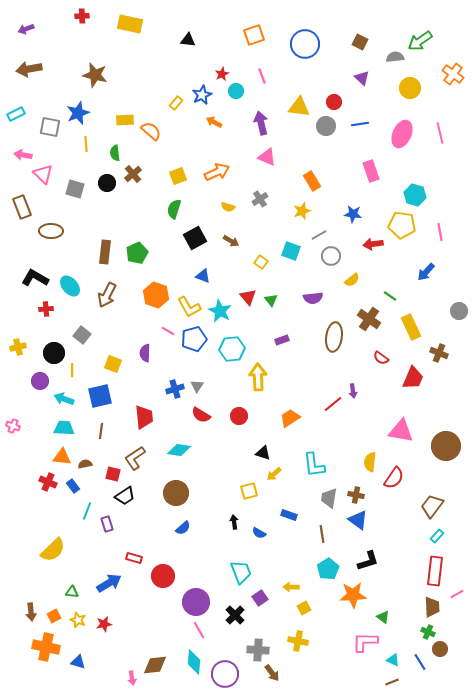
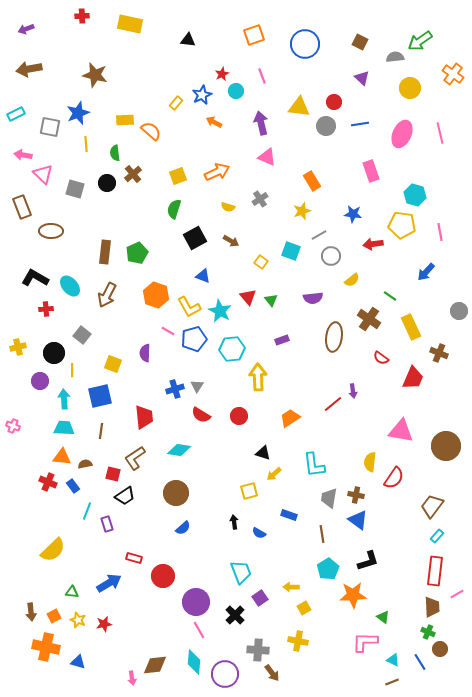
cyan arrow at (64, 399): rotated 66 degrees clockwise
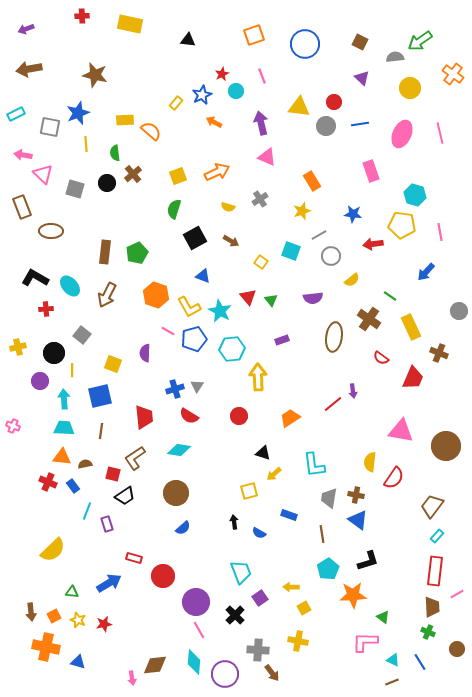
red semicircle at (201, 415): moved 12 px left, 1 px down
brown circle at (440, 649): moved 17 px right
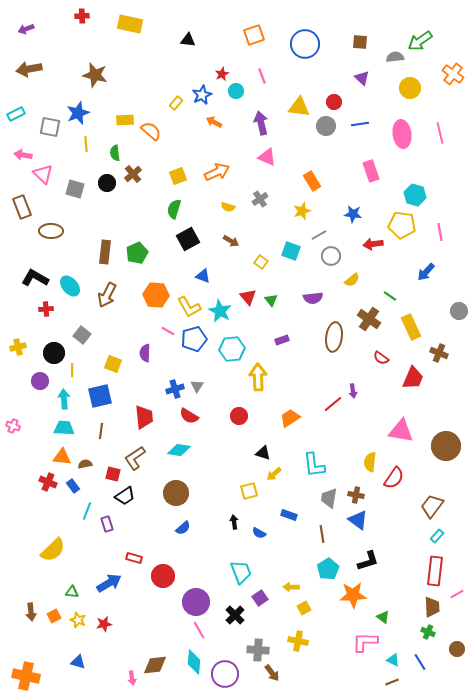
brown square at (360, 42): rotated 21 degrees counterclockwise
pink ellipse at (402, 134): rotated 32 degrees counterclockwise
black square at (195, 238): moved 7 px left, 1 px down
orange hexagon at (156, 295): rotated 15 degrees counterclockwise
orange cross at (46, 647): moved 20 px left, 29 px down
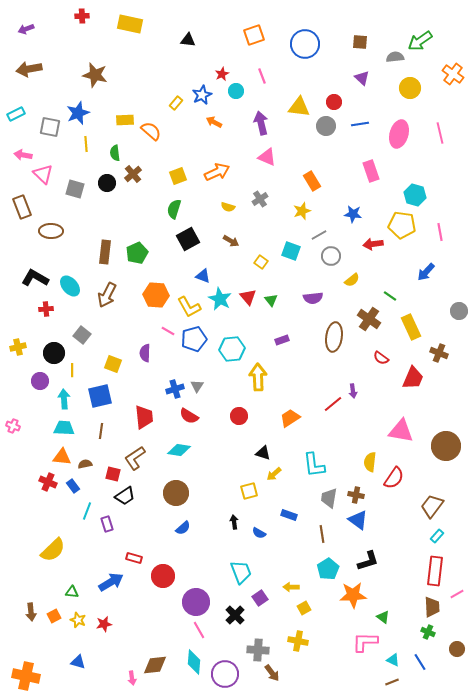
pink ellipse at (402, 134): moved 3 px left; rotated 24 degrees clockwise
cyan star at (220, 311): moved 12 px up
blue arrow at (109, 583): moved 2 px right, 1 px up
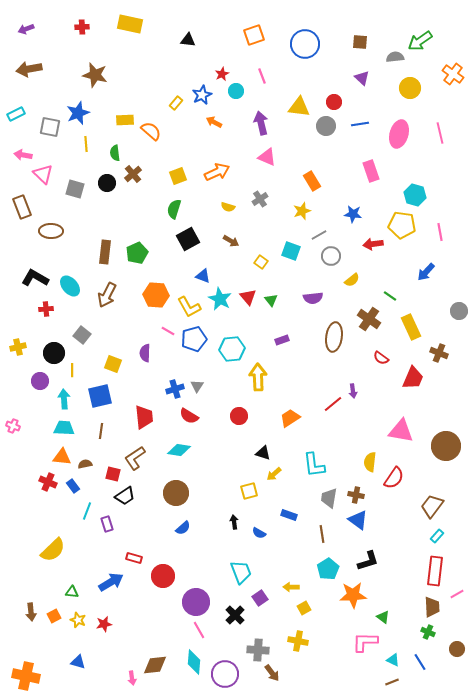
red cross at (82, 16): moved 11 px down
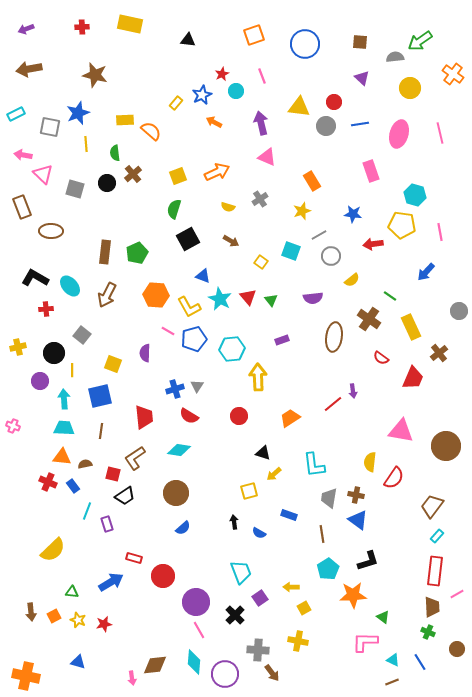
brown cross at (439, 353): rotated 30 degrees clockwise
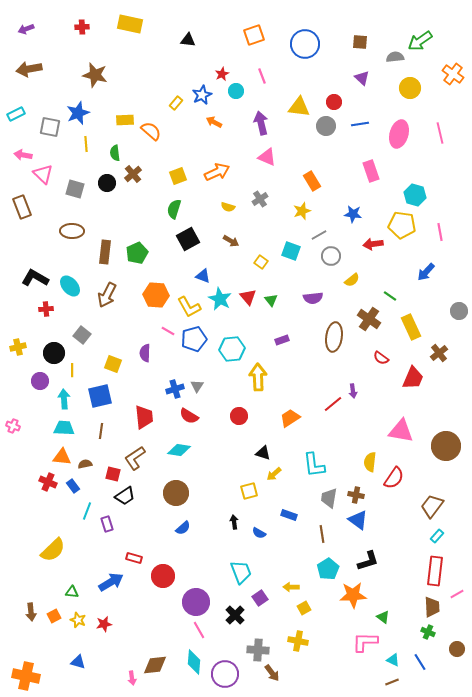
brown ellipse at (51, 231): moved 21 px right
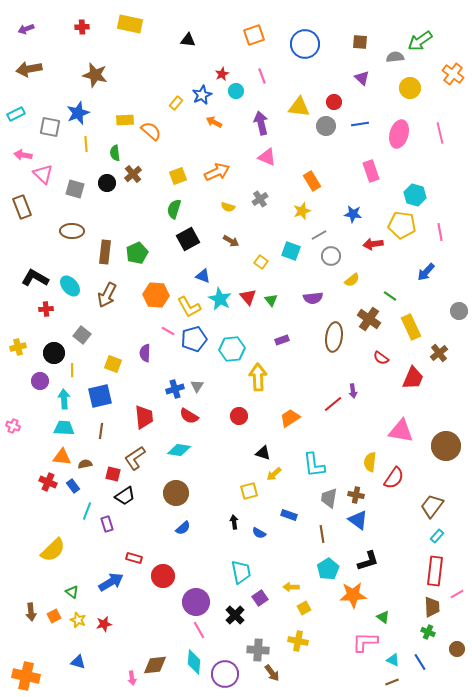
cyan trapezoid at (241, 572): rotated 10 degrees clockwise
green triangle at (72, 592): rotated 32 degrees clockwise
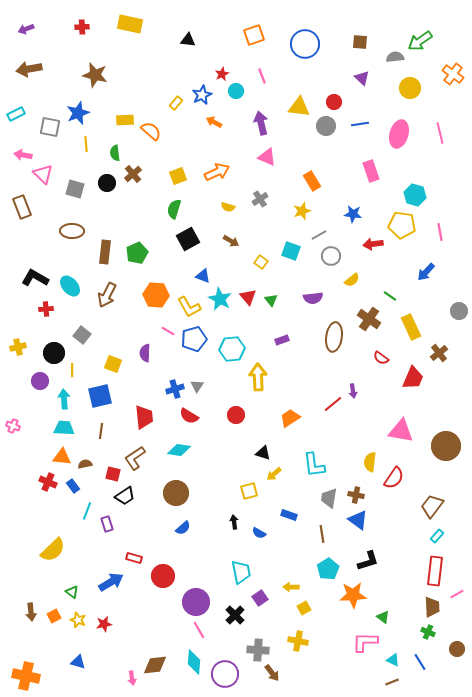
red circle at (239, 416): moved 3 px left, 1 px up
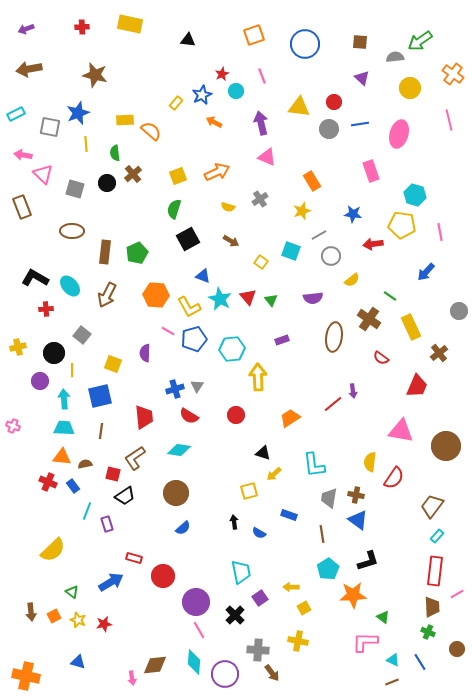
gray circle at (326, 126): moved 3 px right, 3 px down
pink line at (440, 133): moved 9 px right, 13 px up
red trapezoid at (413, 378): moved 4 px right, 8 px down
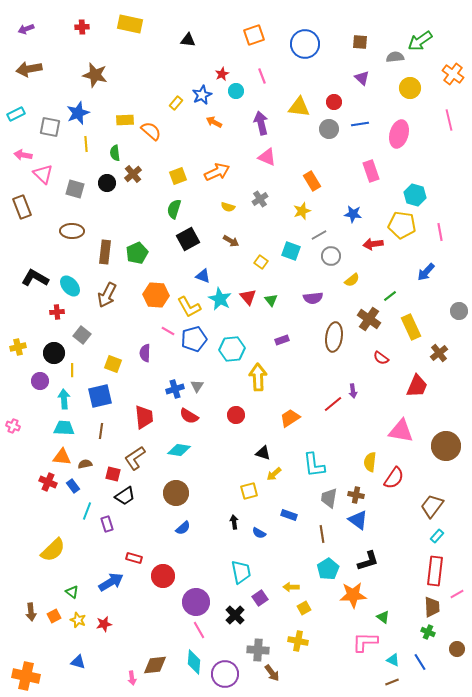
green line at (390, 296): rotated 72 degrees counterclockwise
red cross at (46, 309): moved 11 px right, 3 px down
